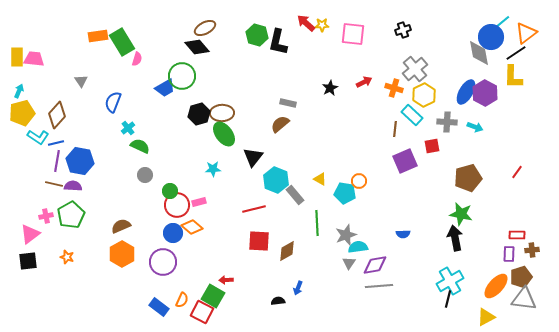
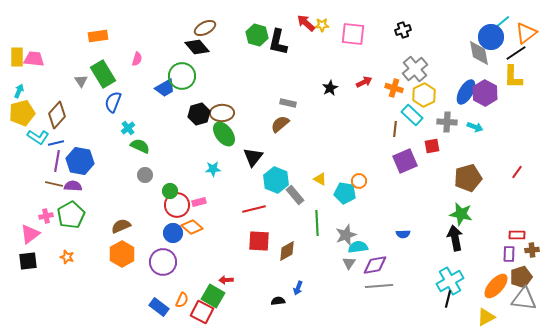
green rectangle at (122, 42): moved 19 px left, 32 px down
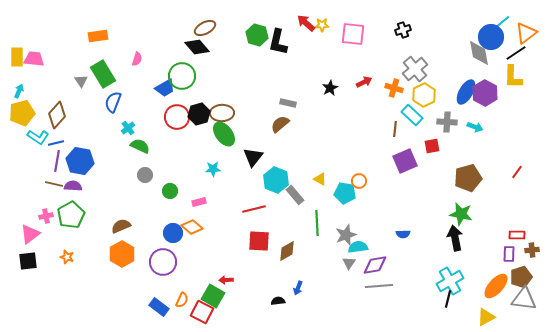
red circle at (177, 205): moved 88 px up
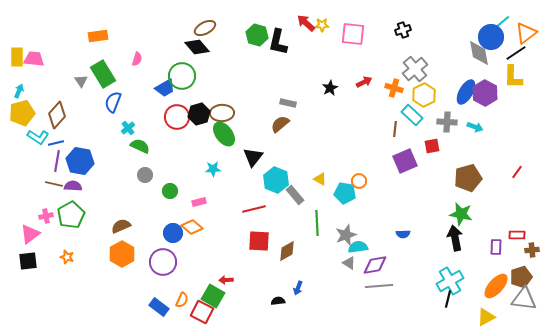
purple rectangle at (509, 254): moved 13 px left, 7 px up
gray triangle at (349, 263): rotated 32 degrees counterclockwise
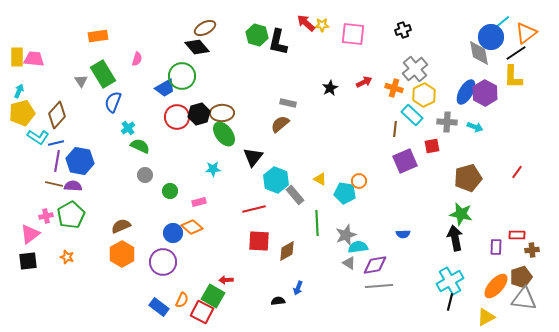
black line at (448, 299): moved 2 px right, 3 px down
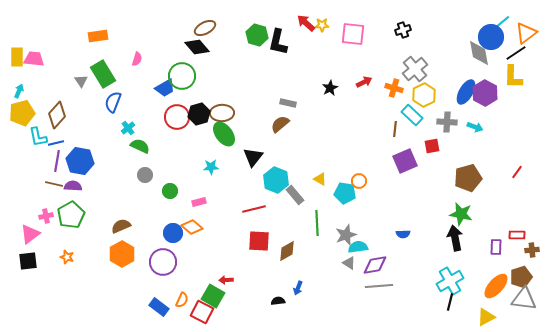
cyan L-shape at (38, 137): rotated 45 degrees clockwise
cyan star at (213, 169): moved 2 px left, 2 px up
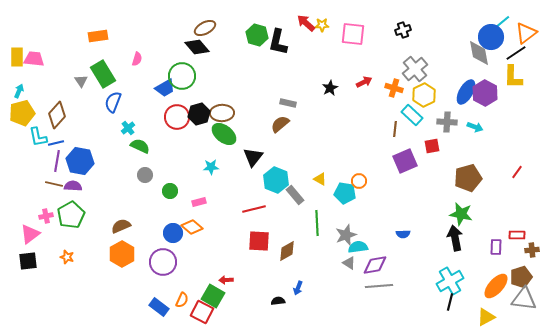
green ellipse at (224, 134): rotated 15 degrees counterclockwise
